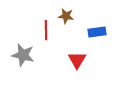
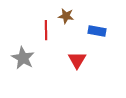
blue rectangle: moved 1 px up; rotated 18 degrees clockwise
gray star: moved 3 px down; rotated 15 degrees clockwise
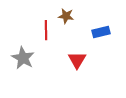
blue rectangle: moved 4 px right, 1 px down; rotated 24 degrees counterclockwise
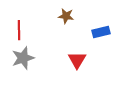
red line: moved 27 px left
gray star: rotated 25 degrees clockwise
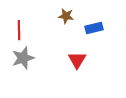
blue rectangle: moved 7 px left, 4 px up
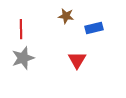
red line: moved 2 px right, 1 px up
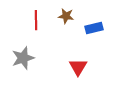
red line: moved 15 px right, 9 px up
red triangle: moved 1 px right, 7 px down
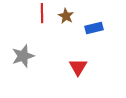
brown star: rotated 21 degrees clockwise
red line: moved 6 px right, 7 px up
gray star: moved 2 px up
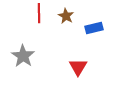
red line: moved 3 px left
gray star: rotated 20 degrees counterclockwise
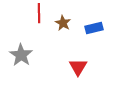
brown star: moved 3 px left, 7 px down
gray star: moved 2 px left, 1 px up
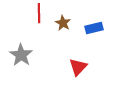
red triangle: rotated 12 degrees clockwise
